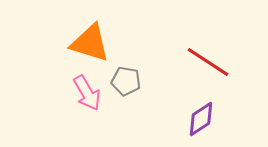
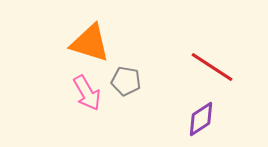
red line: moved 4 px right, 5 px down
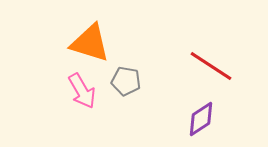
red line: moved 1 px left, 1 px up
pink arrow: moved 5 px left, 2 px up
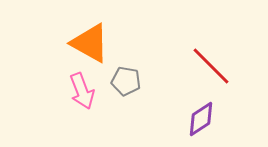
orange triangle: rotated 12 degrees clockwise
red line: rotated 12 degrees clockwise
pink arrow: rotated 9 degrees clockwise
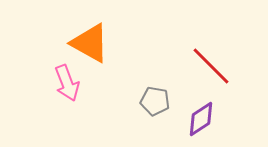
gray pentagon: moved 29 px right, 20 px down
pink arrow: moved 15 px left, 8 px up
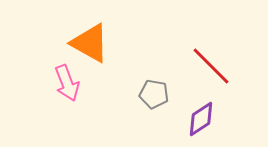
gray pentagon: moved 1 px left, 7 px up
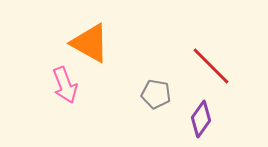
pink arrow: moved 2 px left, 2 px down
gray pentagon: moved 2 px right
purple diamond: rotated 21 degrees counterclockwise
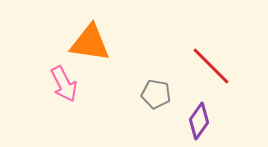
orange triangle: rotated 21 degrees counterclockwise
pink arrow: moved 1 px left, 1 px up; rotated 6 degrees counterclockwise
purple diamond: moved 2 px left, 2 px down
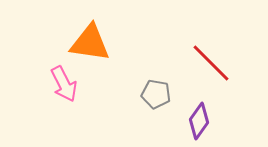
red line: moved 3 px up
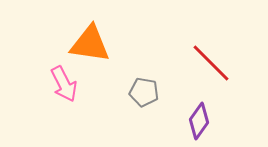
orange triangle: moved 1 px down
gray pentagon: moved 12 px left, 2 px up
